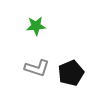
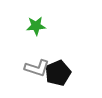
black pentagon: moved 13 px left
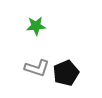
black pentagon: moved 8 px right
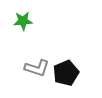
green star: moved 13 px left, 5 px up
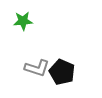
black pentagon: moved 4 px left, 1 px up; rotated 25 degrees counterclockwise
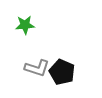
green star: moved 2 px right, 4 px down
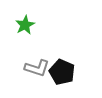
green star: rotated 24 degrees counterclockwise
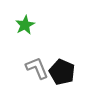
gray L-shape: rotated 130 degrees counterclockwise
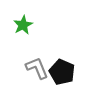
green star: moved 2 px left
